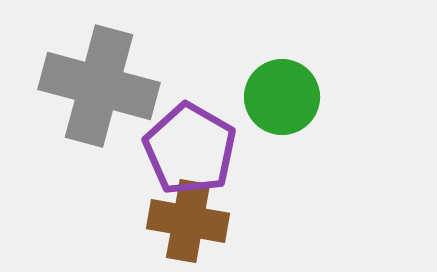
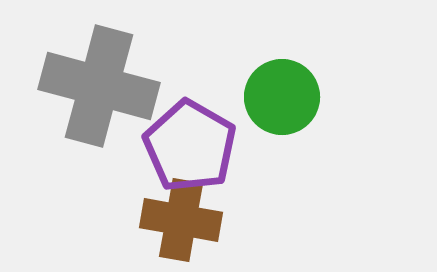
purple pentagon: moved 3 px up
brown cross: moved 7 px left, 1 px up
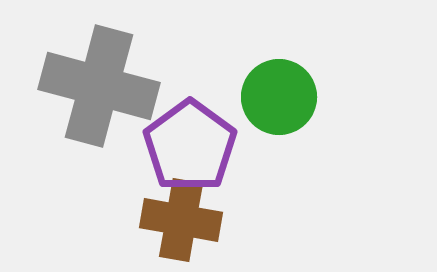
green circle: moved 3 px left
purple pentagon: rotated 6 degrees clockwise
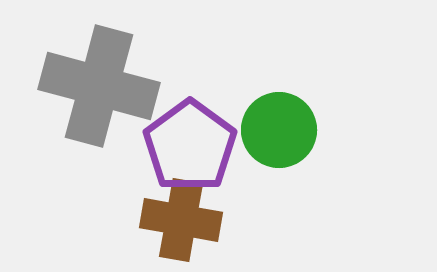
green circle: moved 33 px down
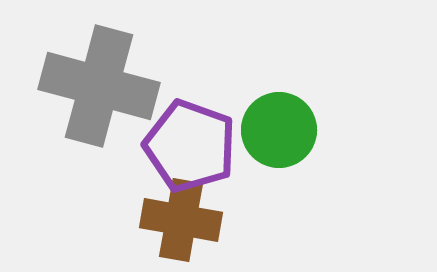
purple pentagon: rotated 16 degrees counterclockwise
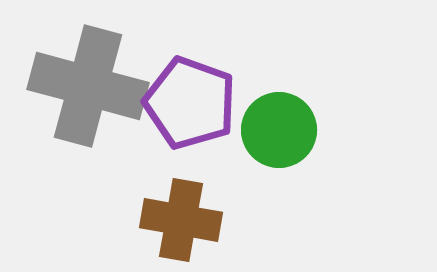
gray cross: moved 11 px left
purple pentagon: moved 43 px up
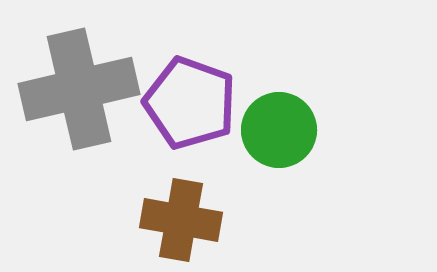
gray cross: moved 9 px left, 3 px down; rotated 28 degrees counterclockwise
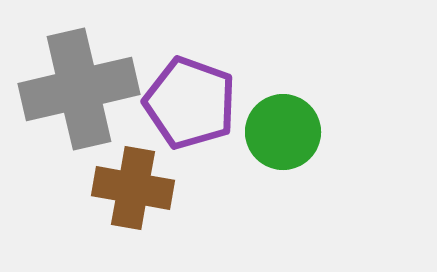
green circle: moved 4 px right, 2 px down
brown cross: moved 48 px left, 32 px up
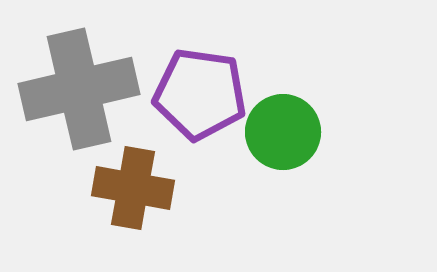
purple pentagon: moved 10 px right, 9 px up; rotated 12 degrees counterclockwise
